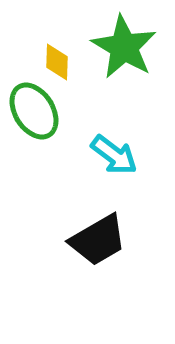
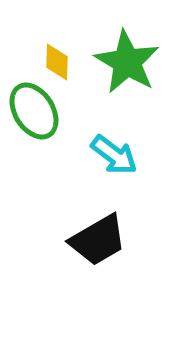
green star: moved 3 px right, 15 px down
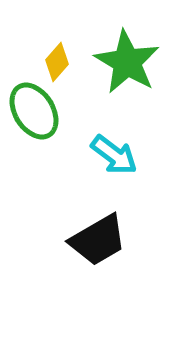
yellow diamond: rotated 39 degrees clockwise
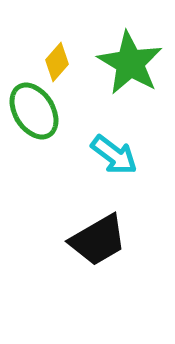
green star: moved 3 px right, 1 px down
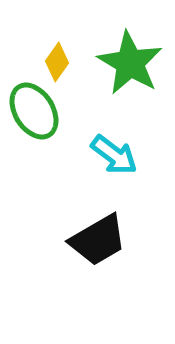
yellow diamond: rotated 6 degrees counterclockwise
